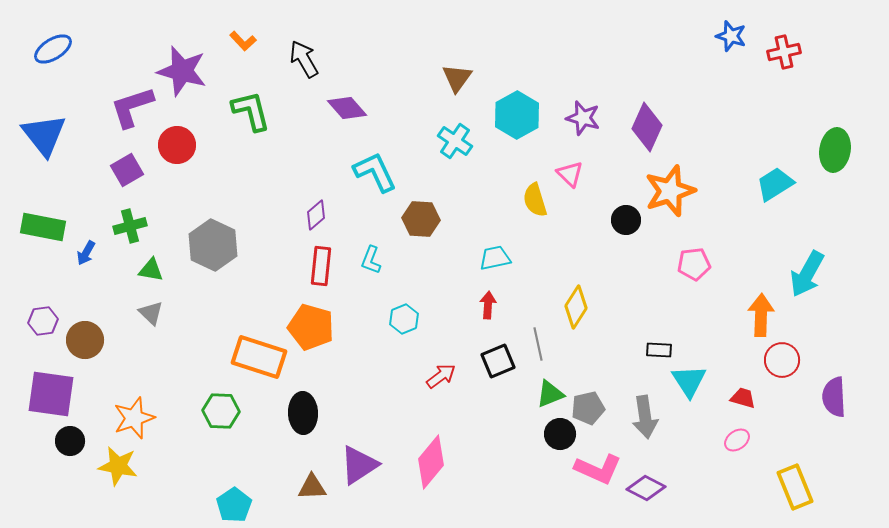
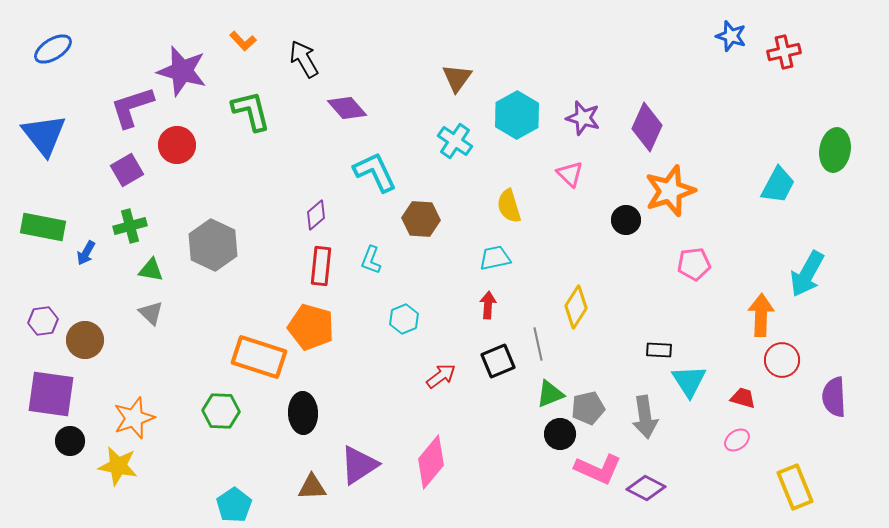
cyan trapezoid at (775, 184): moved 3 px right, 1 px down; rotated 150 degrees clockwise
yellow semicircle at (535, 200): moved 26 px left, 6 px down
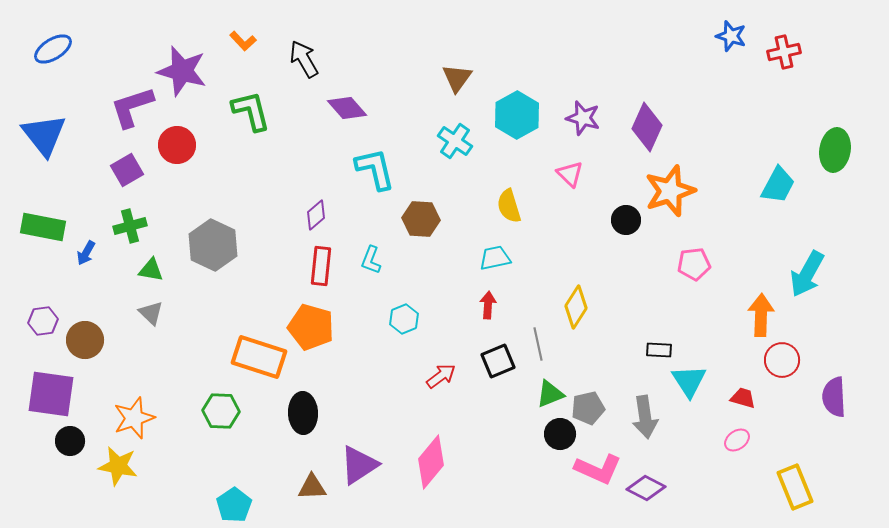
cyan L-shape at (375, 172): moved 3 px up; rotated 12 degrees clockwise
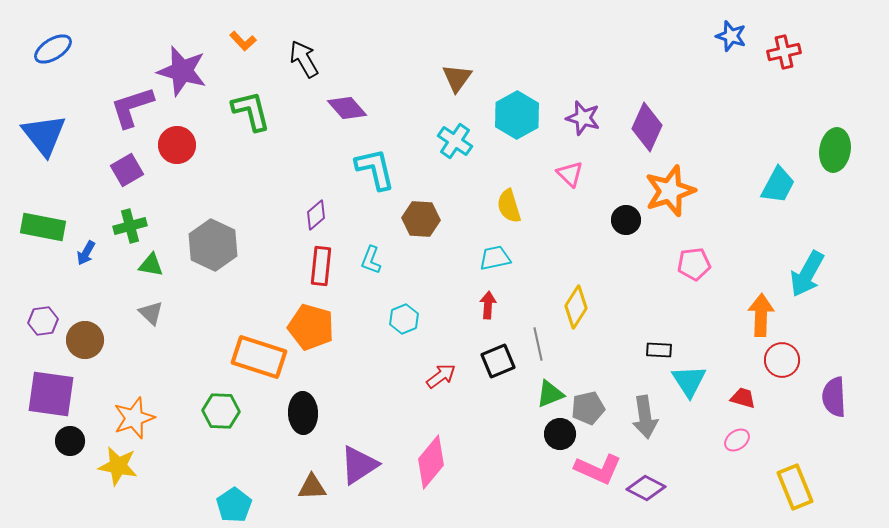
green triangle at (151, 270): moved 5 px up
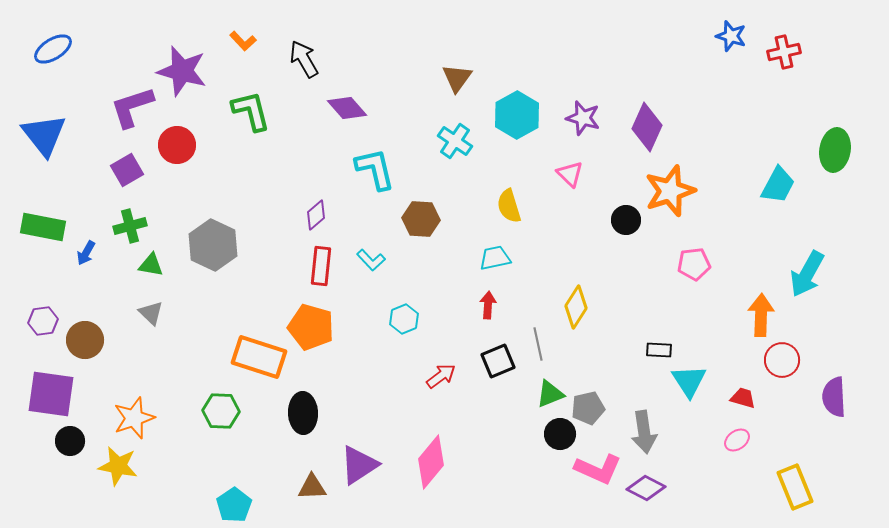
cyan L-shape at (371, 260): rotated 64 degrees counterclockwise
gray arrow at (645, 417): moved 1 px left, 15 px down
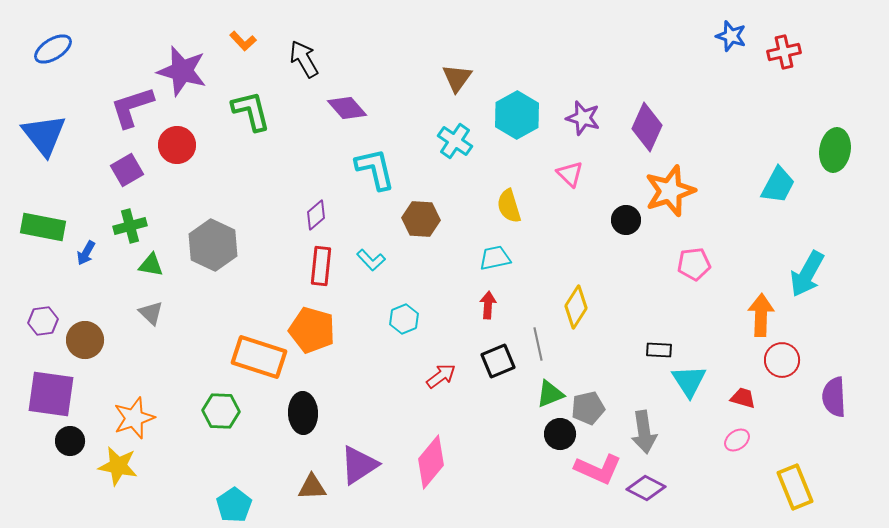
orange pentagon at (311, 327): moved 1 px right, 3 px down
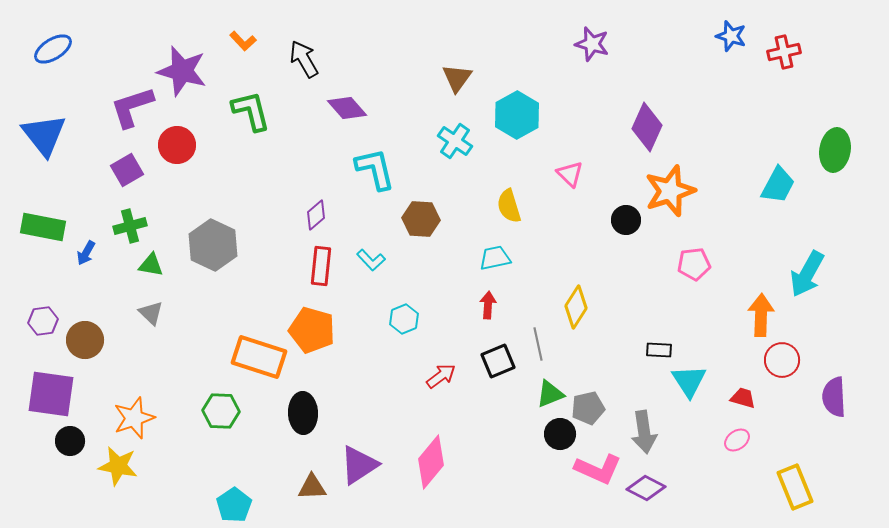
purple star at (583, 118): moved 9 px right, 74 px up
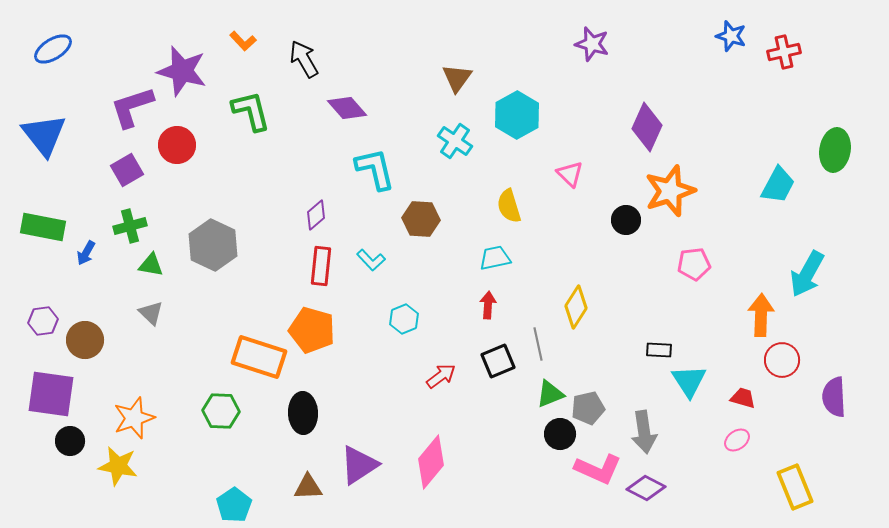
brown triangle at (312, 487): moved 4 px left
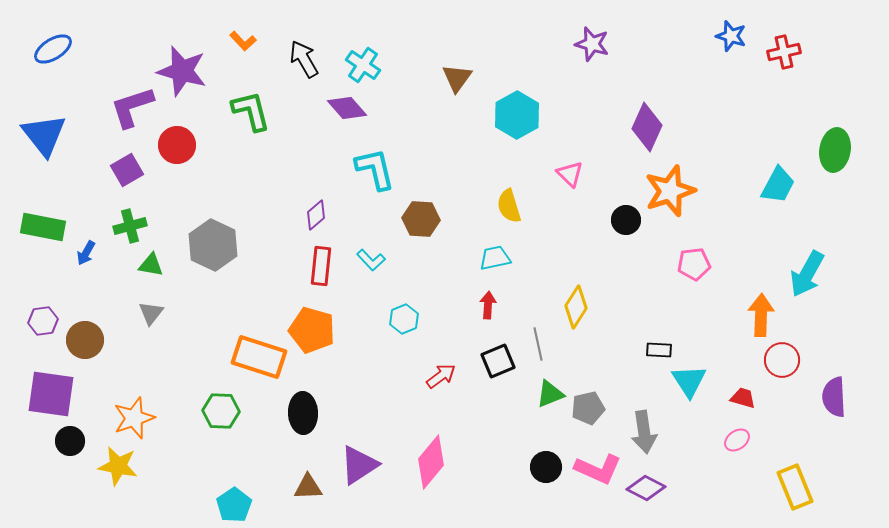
cyan cross at (455, 141): moved 92 px left, 76 px up
gray triangle at (151, 313): rotated 24 degrees clockwise
black circle at (560, 434): moved 14 px left, 33 px down
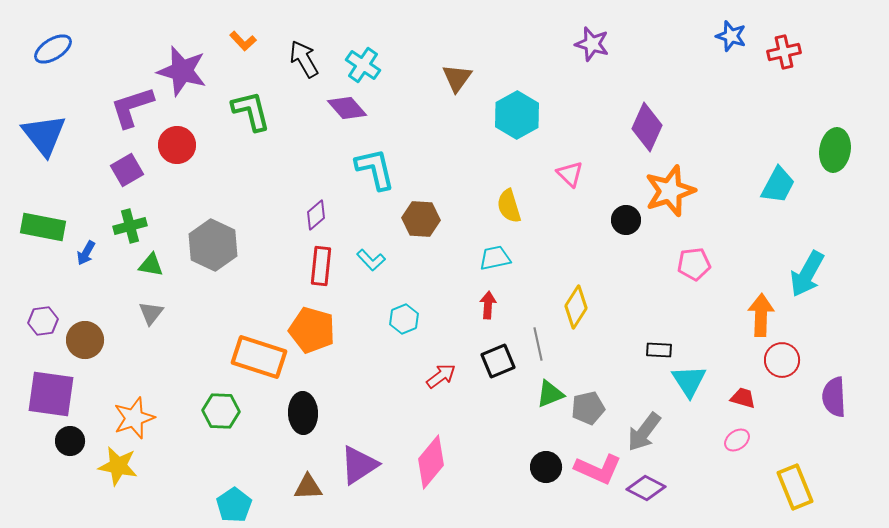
gray arrow at (644, 432): rotated 45 degrees clockwise
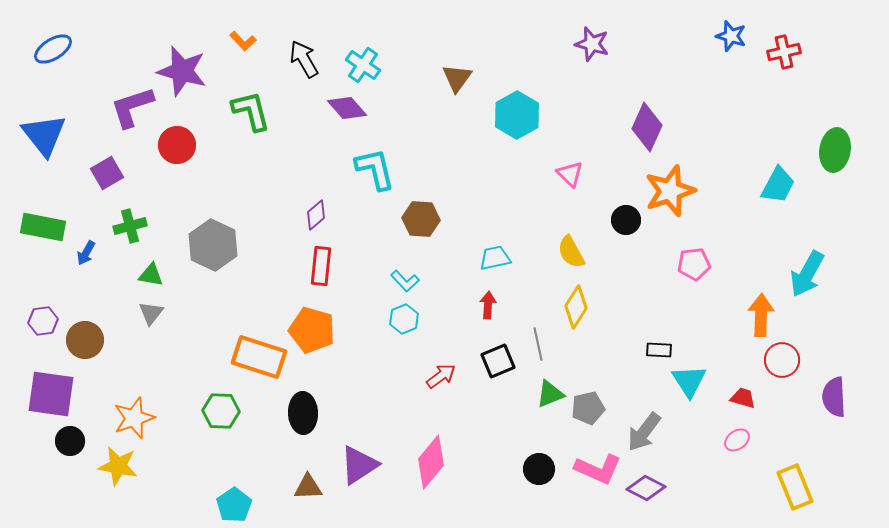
purple square at (127, 170): moved 20 px left, 3 px down
yellow semicircle at (509, 206): moved 62 px right, 46 px down; rotated 12 degrees counterclockwise
cyan L-shape at (371, 260): moved 34 px right, 21 px down
green triangle at (151, 265): moved 10 px down
black circle at (546, 467): moved 7 px left, 2 px down
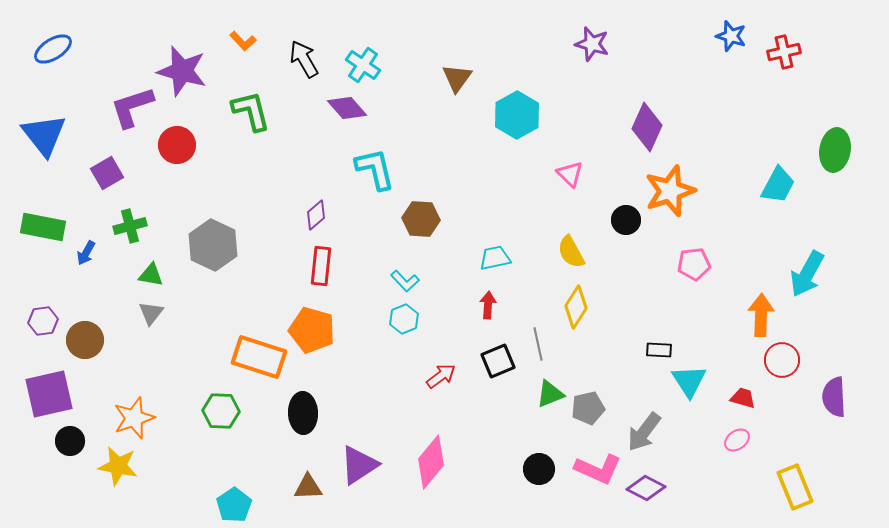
purple square at (51, 394): moved 2 px left; rotated 21 degrees counterclockwise
